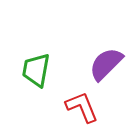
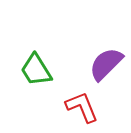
green trapezoid: rotated 42 degrees counterclockwise
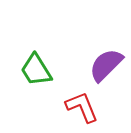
purple semicircle: moved 1 px down
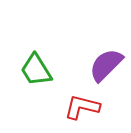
red L-shape: rotated 54 degrees counterclockwise
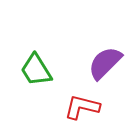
purple semicircle: moved 1 px left, 2 px up
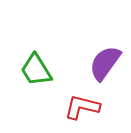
purple semicircle: rotated 9 degrees counterclockwise
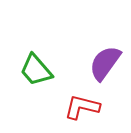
green trapezoid: rotated 9 degrees counterclockwise
